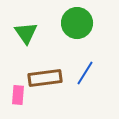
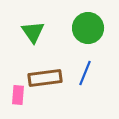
green circle: moved 11 px right, 5 px down
green triangle: moved 7 px right, 1 px up
blue line: rotated 10 degrees counterclockwise
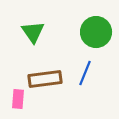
green circle: moved 8 px right, 4 px down
brown rectangle: moved 1 px down
pink rectangle: moved 4 px down
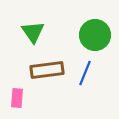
green circle: moved 1 px left, 3 px down
brown rectangle: moved 2 px right, 9 px up
pink rectangle: moved 1 px left, 1 px up
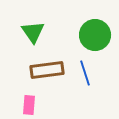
blue line: rotated 40 degrees counterclockwise
pink rectangle: moved 12 px right, 7 px down
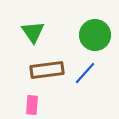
blue line: rotated 60 degrees clockwise
pink rectangle: moved 3 px right
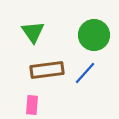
green circle: moved 1 px left
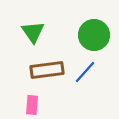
blue line: moved 1 px up
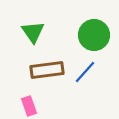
pink rectangle: moved 3 px left, 1 px down; rotated 24 degrees counterclockwise
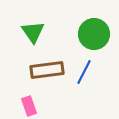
green circle: moved 1 px up
blue line: moved 1 px left; rotated 15 degrees counterclockwise
